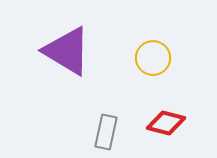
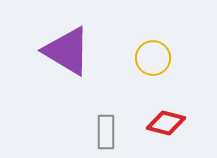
gray rectangle: rotated 12 degrees counterclockwise
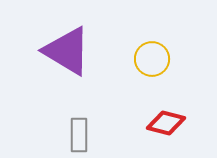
yellow circle: moved 1 px left, 1 px down
gray rectangle: moved 27 px left, 3 px down
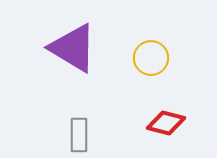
purple triangle: moved 6 px right, 3 px up
yellow circle: moved 1 px left, 1 px up
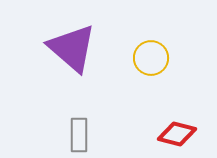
purple triangle: moved 1 px left; rotated 10 degrees clockwise
red diamond: moved 11 px right, 11 px down
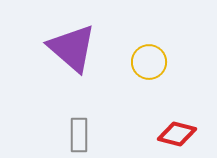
yellow circle: moved 2 px left, 4 px down
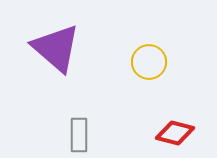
purple triangle: moved 16 px left
red diamond: moved 2 px left, 1 px up
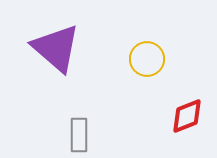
yellow circle: moved 2 px left, 3 px up
red diamond: moved 12 px right, 17 px up; rotated 36 degrees counterclockwise
